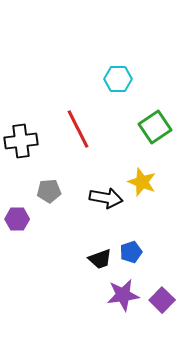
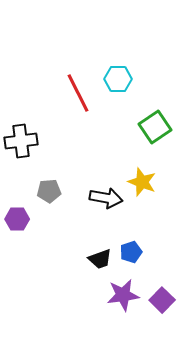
red line: moved 36 px up
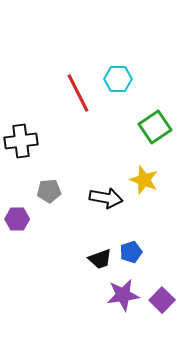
yellow star: moved 2 px right, 2 px up
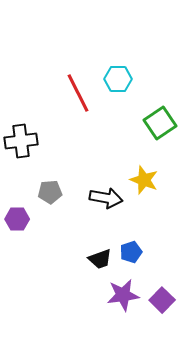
green square: moved 5 px right, 4 px up
gray pentagon: moved 1 px right, 1 px down
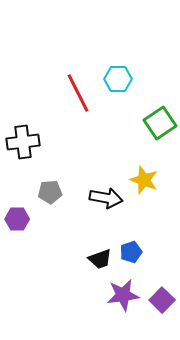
black cross: moved 2 px right, 1 px down
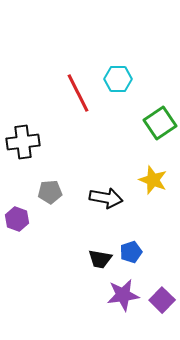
yellow star: moved 9 px right
purple hexagon: rotated 20 degrees clockwise
black trapezoid: rotated 30 degrees clockwise
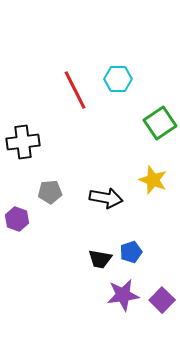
red line: moved 3 px left, 3 px up
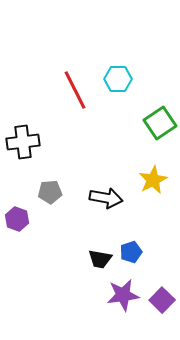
yellow star: rotated 24 degrees clockwise
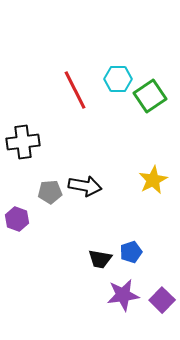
green square: moved 10 px left, 27 px up
black arrow: moved 21 px left, 12 px up
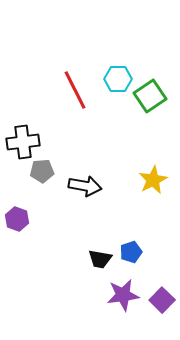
gray pentagon: moved 8 px left, 21 px up
